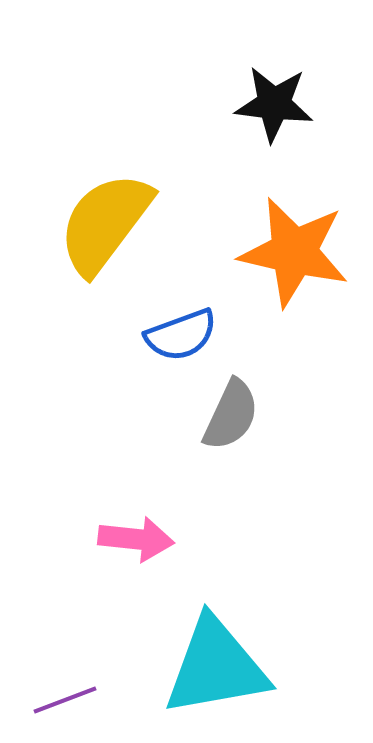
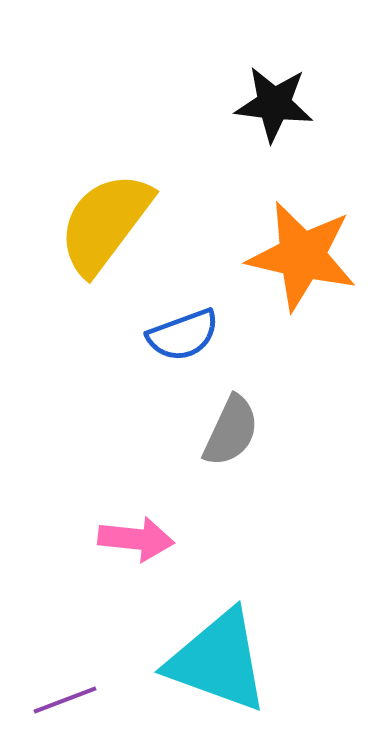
orange star: moved 8 px right, 4 px down
blue semicircle: moved 2 px right
gray semicircle: moved 16 px down
cyan triangle: moved 2 px right, 6 px up; rotated 30 degrees clockwise
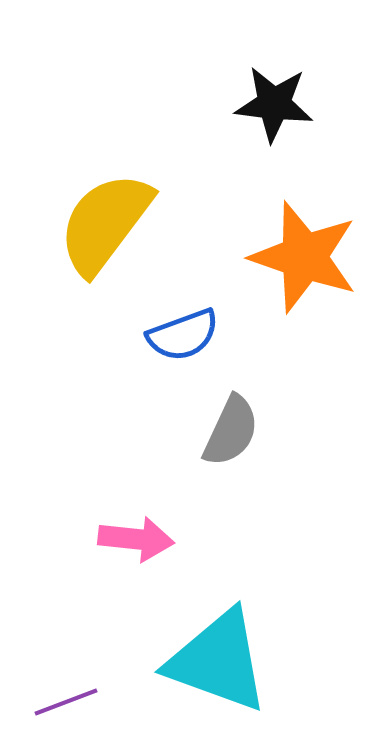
orange star: moved 2 px right, 1 px down; rotated 6 degrees clockwise
purple line: moved 1 px right, 2 px down
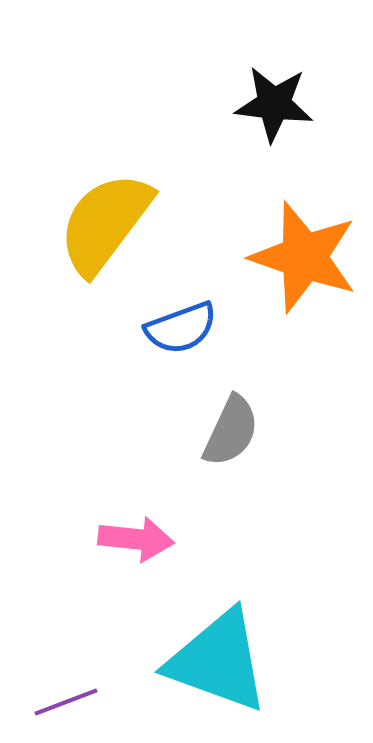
blue semicircle: moved 2 px left, 7 px up
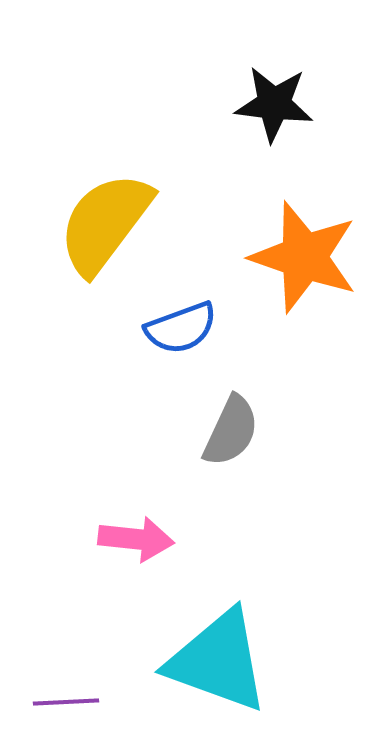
purple line: rotated 18 degrees clockwise
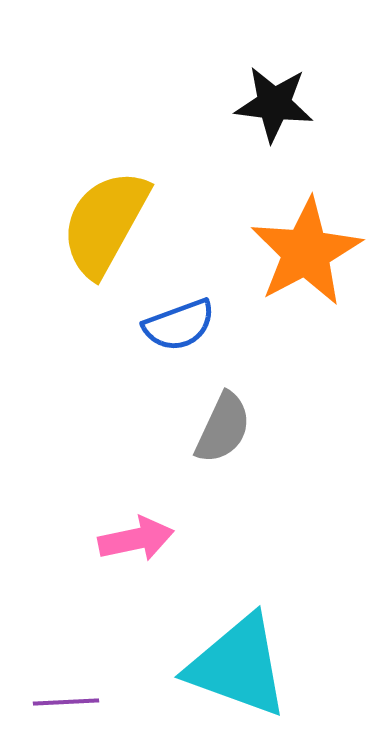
yellow semicircle: rotated 8 degrees counterclockwise
orange star: moved 2 px right, 5 px up; rotated 25 degrees clockwise
blue semicircle: moved 2 px left, 3 px up
gray semicircle: moved 8 px left, 3 px up
pink arrow: rotated 18 degrees counterclockwise
cyan triangle: moved 20 px right, 5 px down
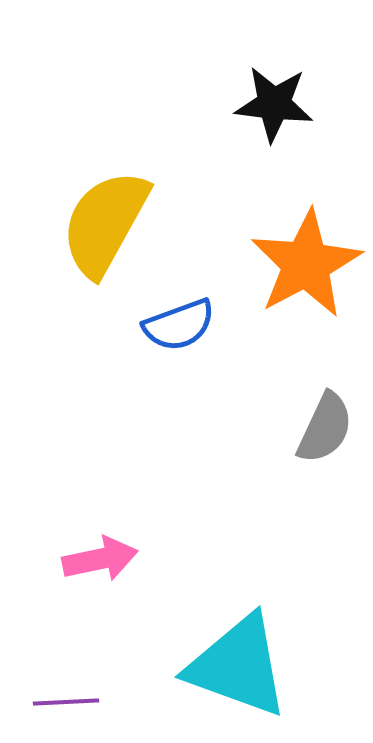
orange star: moved 12 px down
gray semicircle: moved 102 px right
pink arrow: moved 36 px left, 20 px down
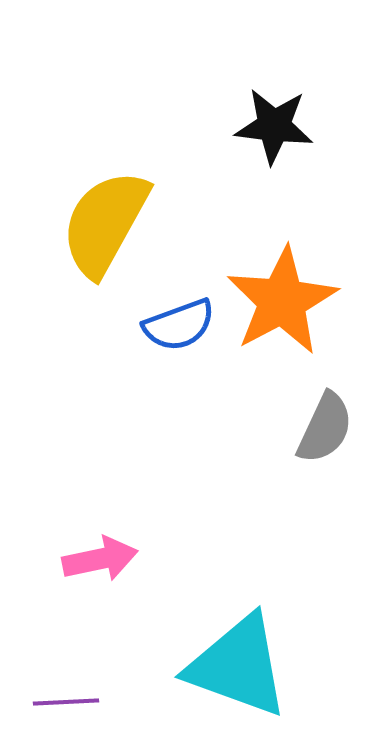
black star: moved 22 px down
orange star: moved 24 px left, 37 px down
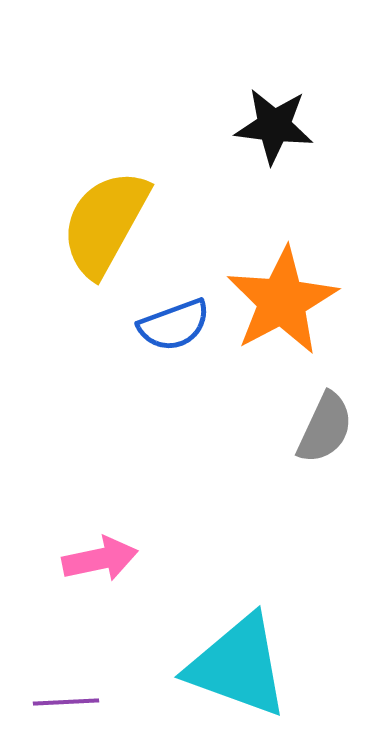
blue semicircle: moved 5 px left
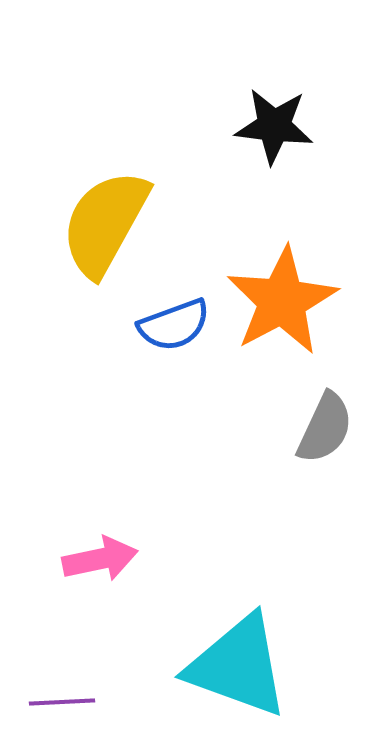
purple line: moved 4 px left
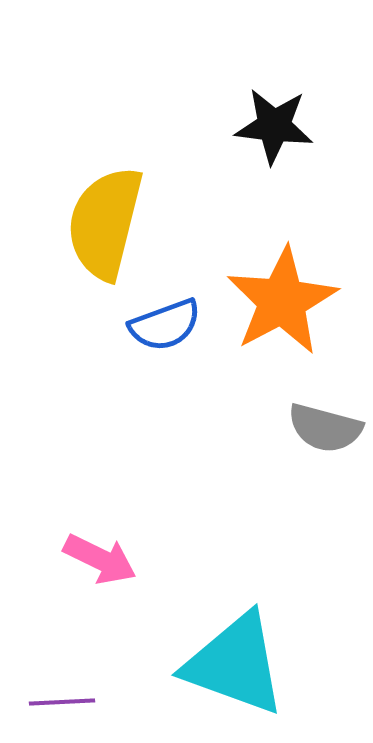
yellow semicircle: rotated 15 degrees counterclockwise
blue semicircle: moved 9 px left
gray semicircle: rotated 80 degrees clockwise
pink arrow: rotated 38 degrees clockwise
cyan triangle: moved 3 px left, 2 px up
